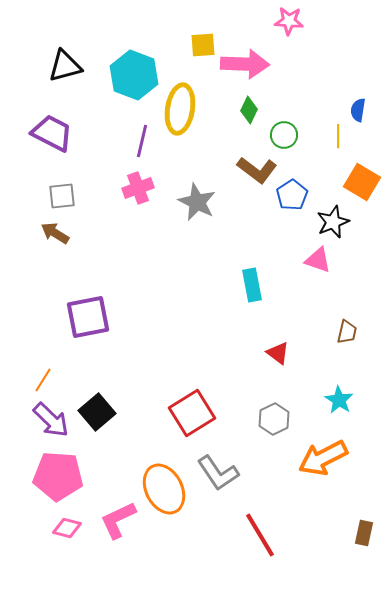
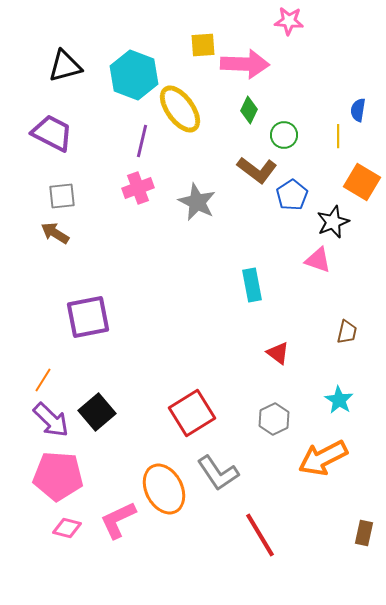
yellow ellipse: rotated 45 degrees counterclockwise
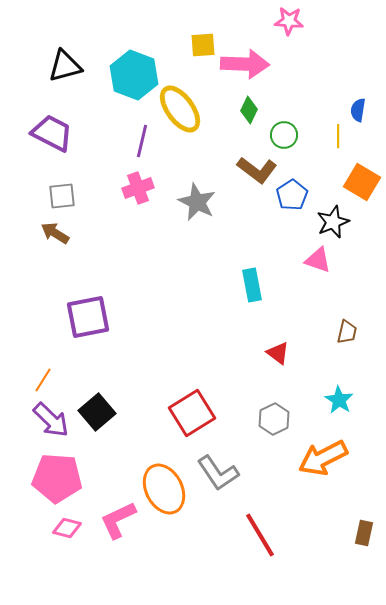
pink pentagon: moved 1 px left, 2 px down
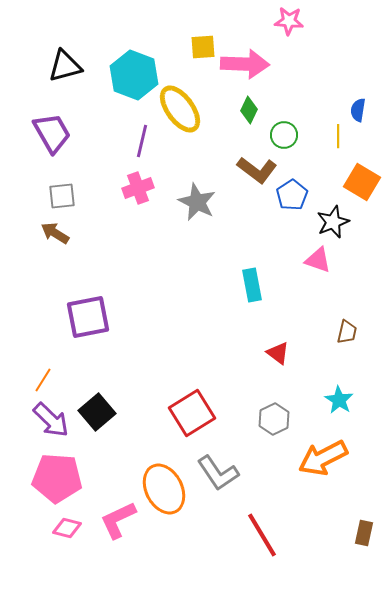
yellow square: moved 2 px down
purple trapezoid: rotated 33 degrees clockwise
red line: moved 2 px right
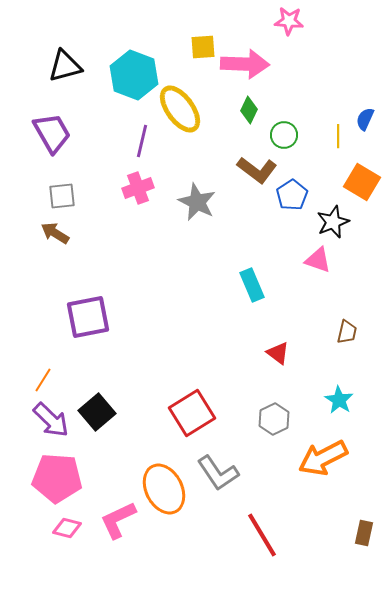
blue semicircle: moved 7 px right, 9 px down; rotated 15 degrees clockwise
cyan rectangle: rotated 12 degrees counterclockwise
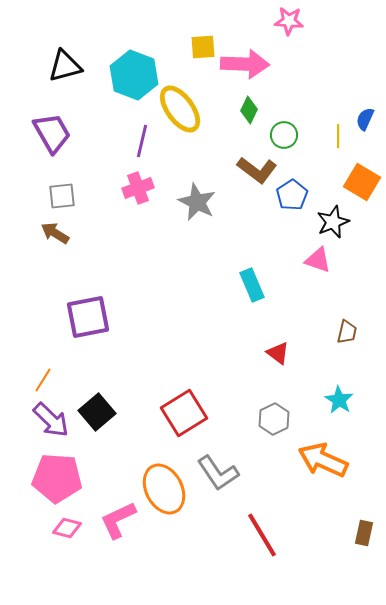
red square: moved 8 px left
orange arrow: moved 2 px down; rotated 51 degrees clockwise
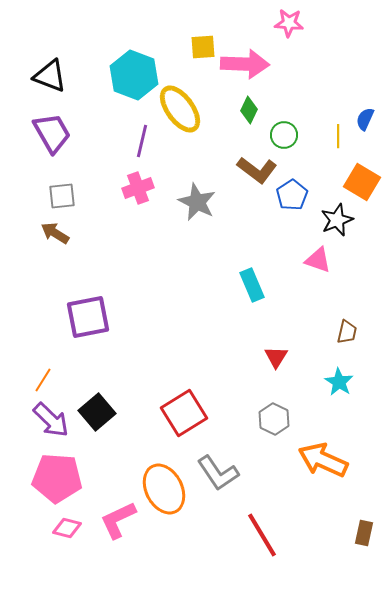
pink star: moved 2 px down
black triangle: moved 15 px left, 10 px down; rotated 36 degrees clockwise
black star: moved 4 px right, 2 px up
red triangle: moved 2 px left, 4 px down; rotated 25 degrees clockwise
cyan star: moved 18 px up
gray hexagon: rotated 8 degrees counterclockwise
